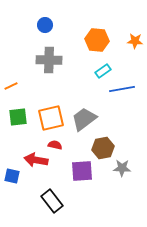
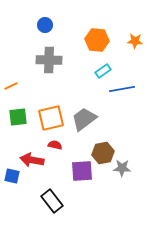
brown hexagon: moved 5 px down
red arrow: moved 4 px left
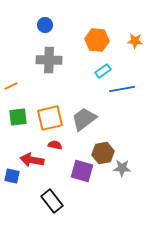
orange square: moved 1 px left
purple square: rotated 20 degrees clockwise
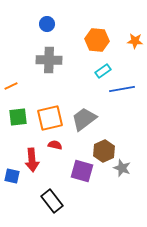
blue circle: moved 2 px right, 1 px up
brown hexagon: moved 1 px right, 2 px up; rotated 15 degrees counterclockwise
red arrow: rotated 105 degrees counterclockwise
gray star: rotated 18 degrees clockwise
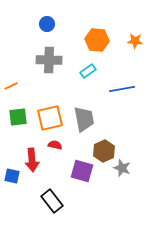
cyan rectangle: moved 15 px left
gray trapezoid: rotated 116 degrees clockwise
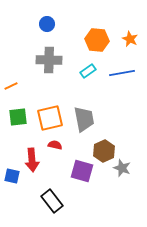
orange star: moved 5 px left, 2 px up; rotated 21 degrees clockwise
blue line: moved 16 px up
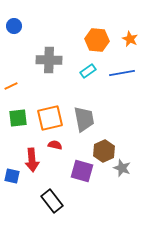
blue circle: moved 33 px left, 2 px down
green square: moved 1 px down
